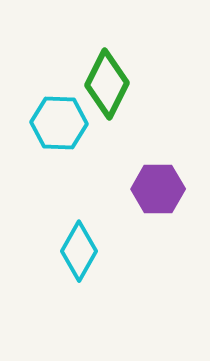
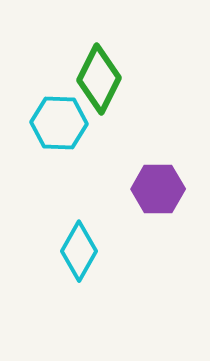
green diamond: moved 8 px left, 5 px up
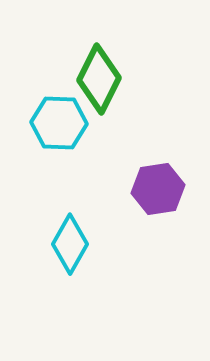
purple hexagon: rotated 9 degrees counterclockwise
cyan diamond: moved 9 px left, 7 px up
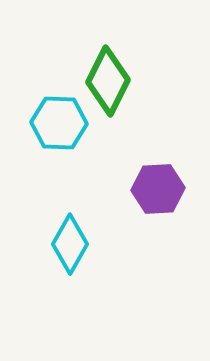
green diamond: moved 9 px right, 2 px down
purple hexagon: rotated 6 degrees clockwise
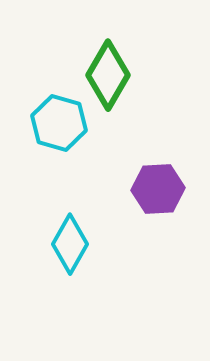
green diamond: moved 6 px up; rotated 4 degrees clockwise
cyan hexagon: rotated 14 degrees clockwise
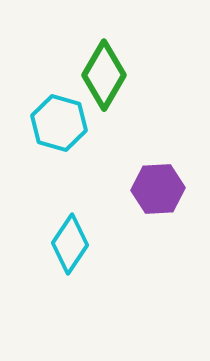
green diamond: moved 4 px left
cyan diamond: rotated 4 degrees clockwise
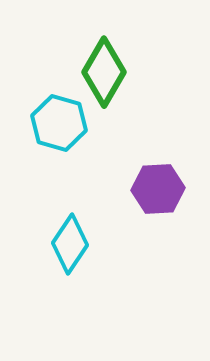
green diamond: moved 3 px up
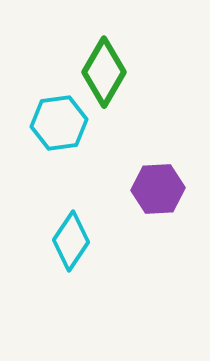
cyan hexagon: rotated 24 degrees counterclockwise
cyan diamond: moved 1 px right, 3 px up
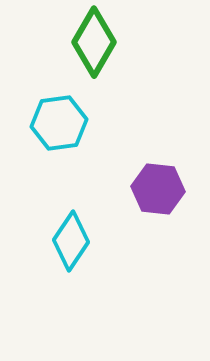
green diamond: moved 10 px left, 30 px up
purple hexagon: rotated 9 degrees clockwise
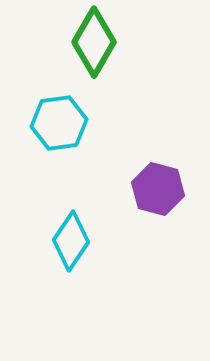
purple hexagon: rotated 9 degrees clockwise
